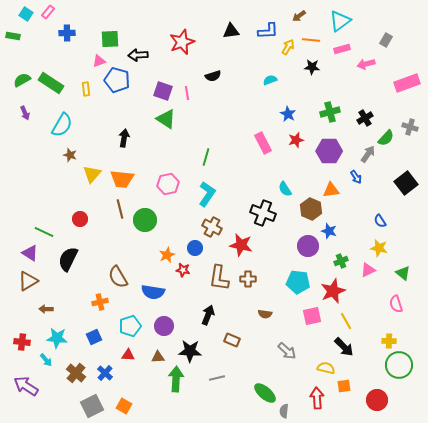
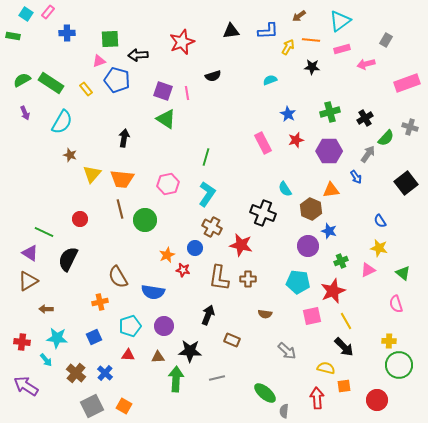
yellow rectangle at (86, 89): rotated 32 degrees counterclockwise
cyan semicircle at (62, 125): moved 3 px up
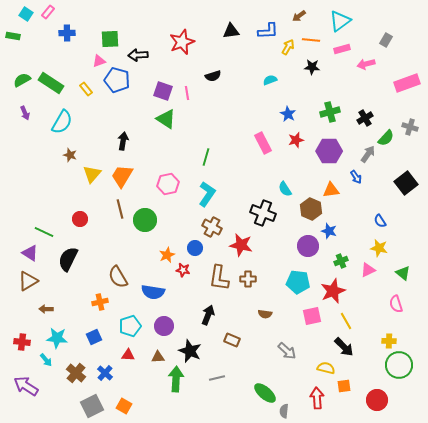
black arrow at (124, 138): moved 1 px left, 3 px down
orange trapezoid at (122, 179): moved 3 px up; rotated 115 degrees clockwise
black star at (190, 351): rotated 20 degrees clockwise
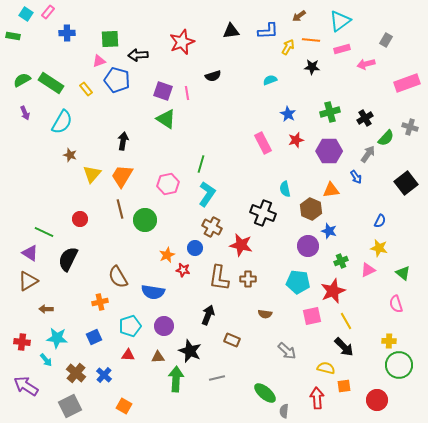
green line at (206, 157): moved 5 px left, 7 px down
cyan semicircle at (285, 189): rotated 21 degrees clockwise
blue semicircle at (380, 221): rotated 120 degrees counterclockwise
blue cross at (105, 373): moved 1 px left, 2 px down
gray square at (92, 406): moved 22 px left
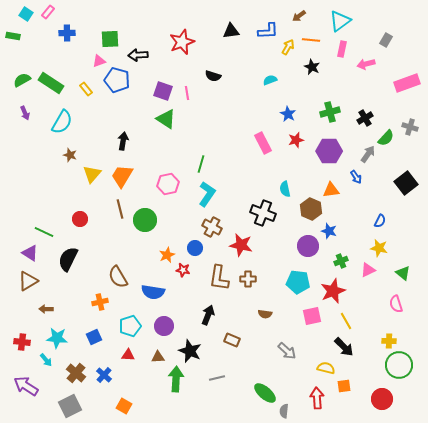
pink rectangle at (342, 49): rotated 63 degrees counterclockwise
black star at (312, 67): rotated 21 degrees clockwise
black semicircle at (213, 76): rotated 35 degrees clockwise
red circle at (377, 400): moved 5 px right, 1 px up
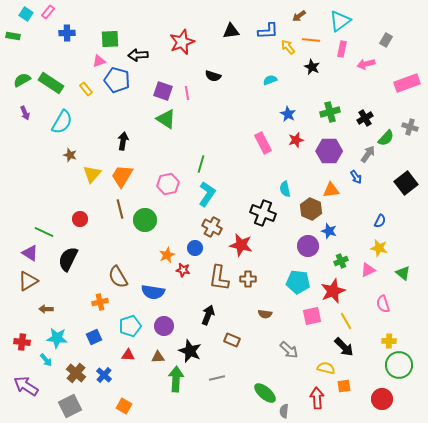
yellow arrow at (288, 47): rotated 70 degrees counterclockwise
pink semicircle at (396, 304): moved 13 px left
gray arrow at (287, 351): moved 2 px right, 1 px up
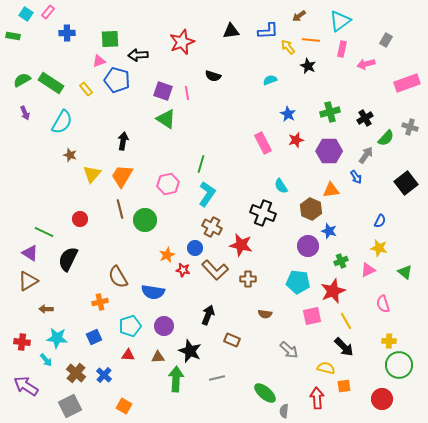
black star at (312, 67): moved 4 px left, 1 px up
gray arrow at (368, 154): moved 2 px left, 1 px down
cyan semicircle at (285, 189): moved 4 px left, 3 px up; rotated 21 degrees counterclockwise
green triangle at (403, 273): moved 2 px right, 1 px up
brown L-shape at (219, 278): moved 4 px left, 8 px up; rotated 52 degrees counterclockwise
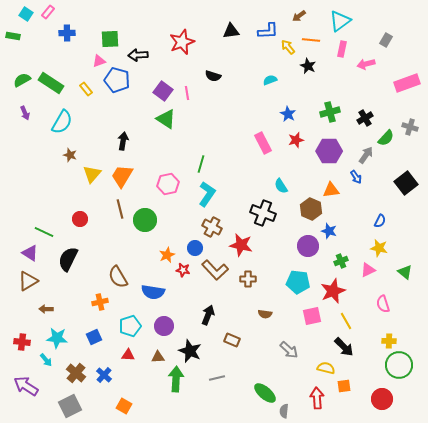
purple square at (163, 91): rotated 18 degrees clockwise
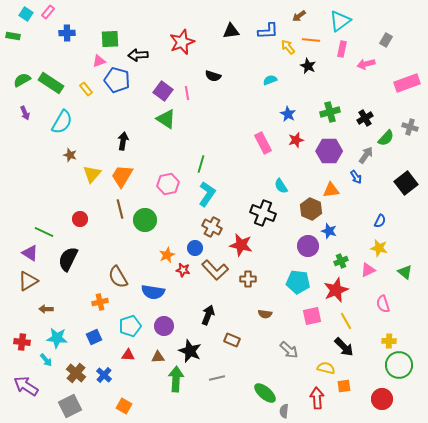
red star at (333, 291): moved 3 px right, 1 px up
